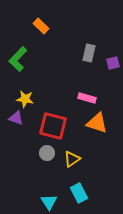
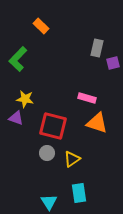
gray rectangle: moved 8 px right, 5 px up
cyan rectangle: rotated 18 degrees clockwise
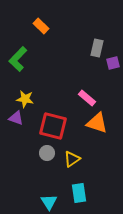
pink rectangle: rotated 24 degrees clockwise
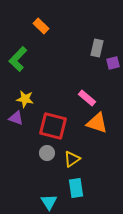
cyan rectangle: moved 3 px left, 5 px up
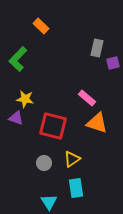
gray circle: moved 3 px left, 10 px down
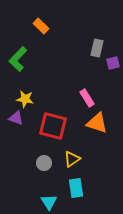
pink rectangle: rotated 18 degrees clockwise
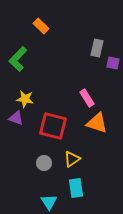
purple square: rotated 24 degrees clockwise
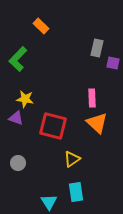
pink rectangle: moved 5 px right; rotated 30 degrees clockwise
orange triangle: rotated 25 degrees clockwise
gray circle: moved 26 px left
cyan rectangle: moved 4 px down
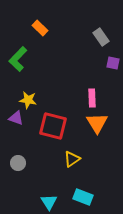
orange rectangle: moved 1 px left, 2 px down
gray rectangle: moved 4 px right, 11 px up; rotated 48 degrees counterclockwise
yellow star: moved 3 px right, 1 px down
orange triangle: rotated 15 degrees clockwise
cyan rectangle: moved 7 px right, 5 px down; rotated 60 degrees counterclockwise
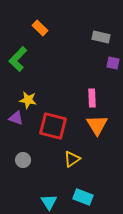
gray rectangle: rotated 42 degrees counterclockwise
orange triangle: moved 2 px down
gray circle: moved 5 px right, 3 px up
